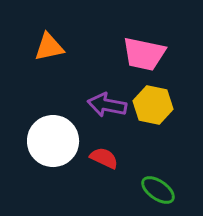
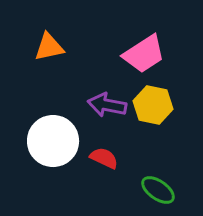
pink trapezoid: rotated 45 degrees counterclockwise
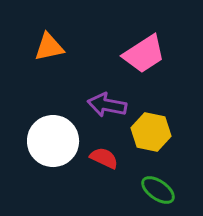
yellow hexagon: moved 2 px left, 27 px down
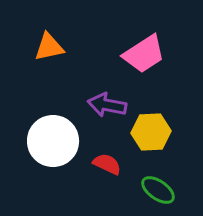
yellow hexagon: rotated 15 degrees counterclockwise
red semicircle: moved 3 px right, 6 px down
